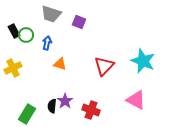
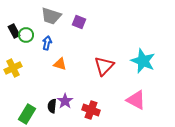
gray trapezoid: moved 2 px down
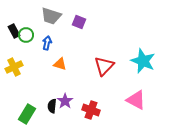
yellow cross: moved 1 px right, 1 px up
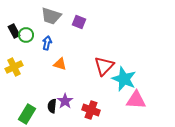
cyan star: moved 19 px left, 18 px down
pink triangle: rotated 25 degrees counterclockwise
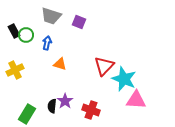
yellow cross: moved 1 px right, 3 px down
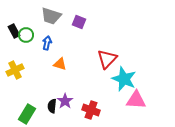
red triangle: moved 3 px right, 7 px up
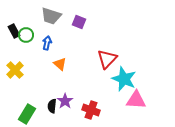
orange triangle: rotated 24 degrees clockwise
yellow cross: rotated 18 degrees counterclockwise
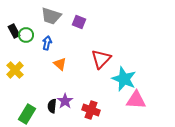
red triangle: moved 6 px left
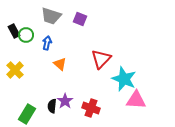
purple square: moved 1 px right, 3 px up
red cross: moved 2 px up
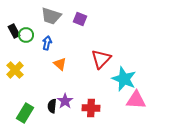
red cross: rotated 18 degrees counterclockwise
green rectangle: moved 2 px left, 1 px up
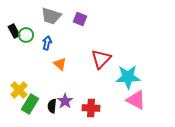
yellow cross: moved 4 px right, 20 px down
cyan star: moved 4 px right, 2 px up; rotated 25 degrees counterclockwise
pink triangle: rotated 25 degrees clockwise
green rectangle: moved 5 px right, 9 px up
